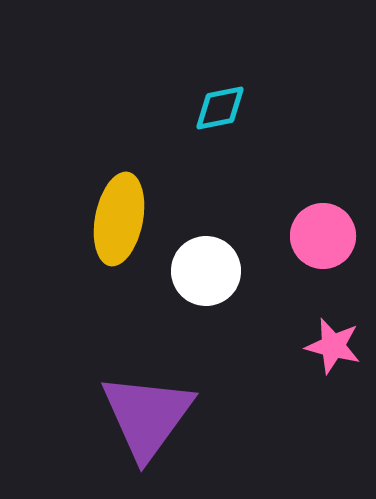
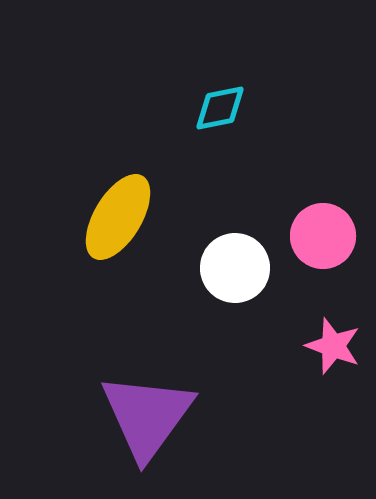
yellow ellipse: moved 1 px left, 2 px up; rotated 20 degrees clockwise
white circle: moved 29 px right, 3 px up
pink star: rotated 6 degrees clockwise
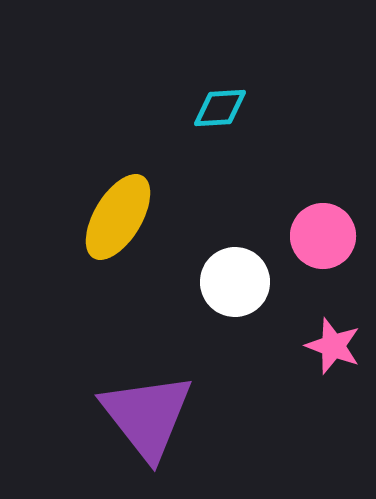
cyan diamond: rotated 8 degrees clockwise
white circle: moved 14 px down
purple triangle: rotated 14 degrees counterclockwise
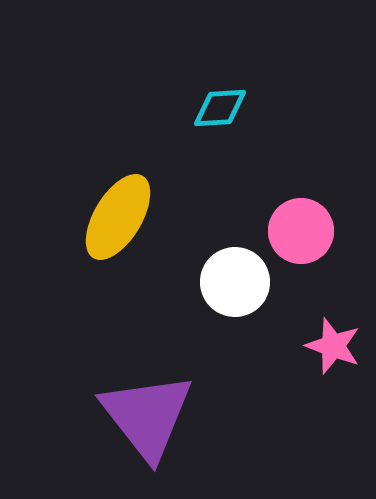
pink circle: moved 22 px left, 5 px up
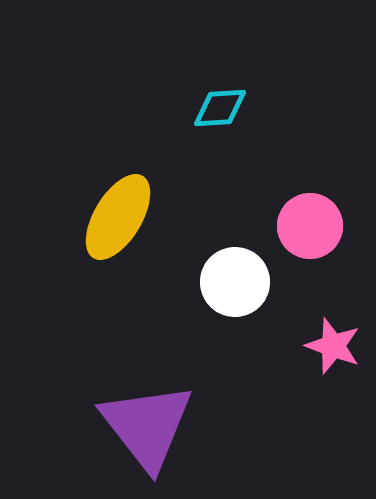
pink circle: moved 9 px right, 5 px up
purple triangle: moved 10 px down
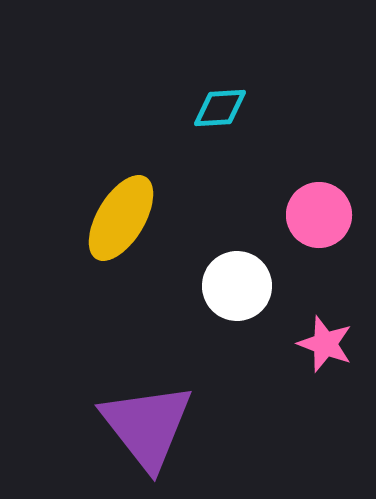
yellow ellipse: moved 3 px right, 1 px down
pink circle: moved 9 px right, 11 px up
white circle: moved 2 px right, 4 px down
pink star: moved 8 px left, 2 px up
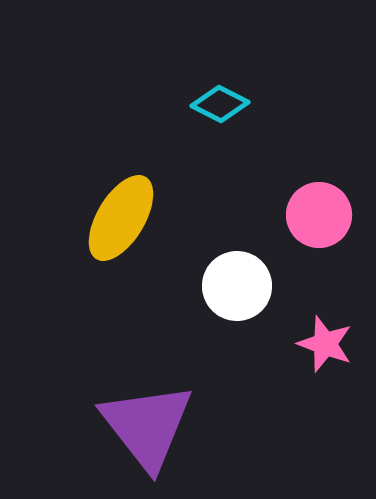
cyan diamond: moved 4 px up; rotated 30 degrees clockwise
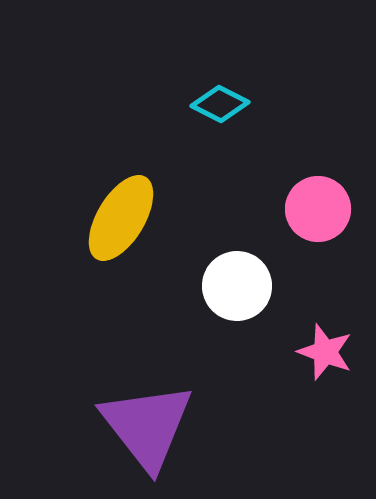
pink circle: moved 1 px left, 6 px up
pink star: moved 8 px down
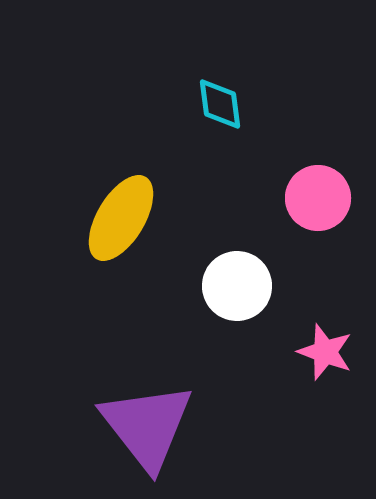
cyan diamond: rotated 56 degrees clockwise
pink circle: moved 11 px up
